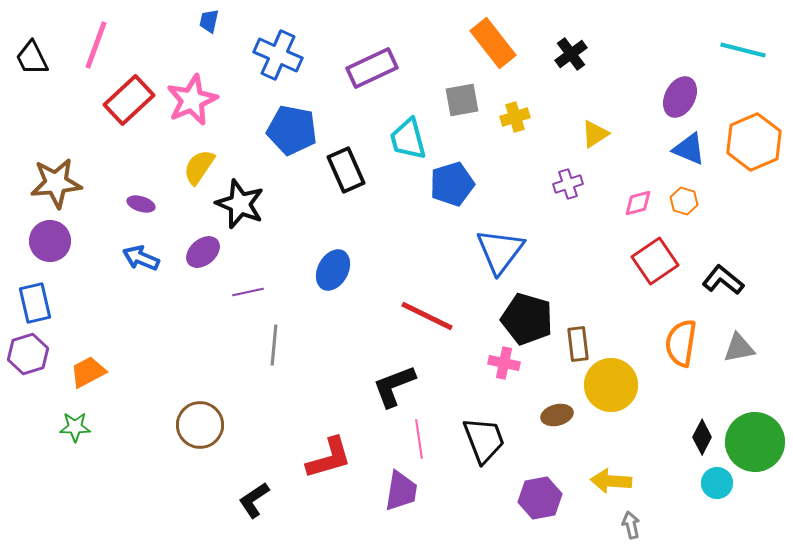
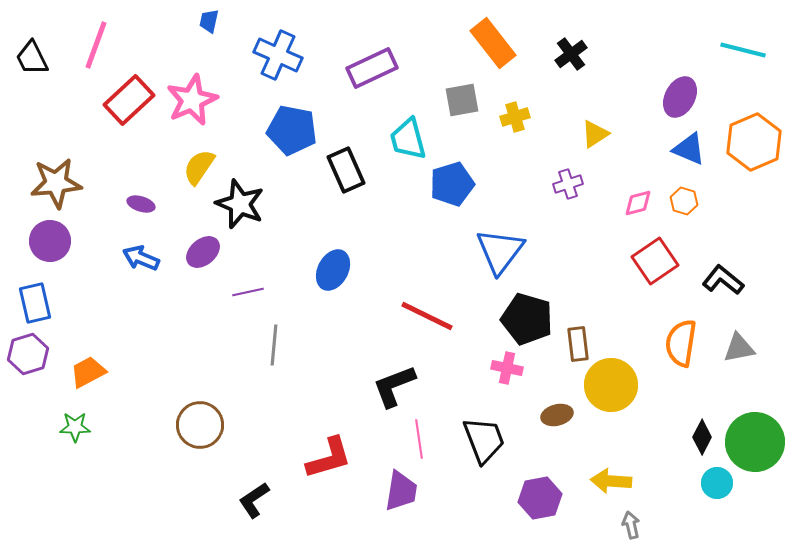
pink cross at (504, 363): moved 3 px right, 5 px down
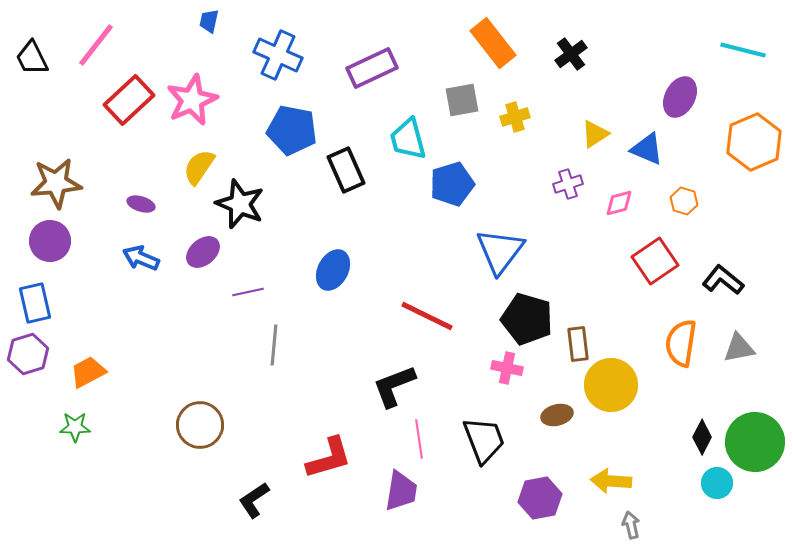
pink line at (96, 45): rotated 18 degrees clockwise
blue triangle at (689, 149): moved 42 px left
pink diamond at (638, 203): moved 19 px left
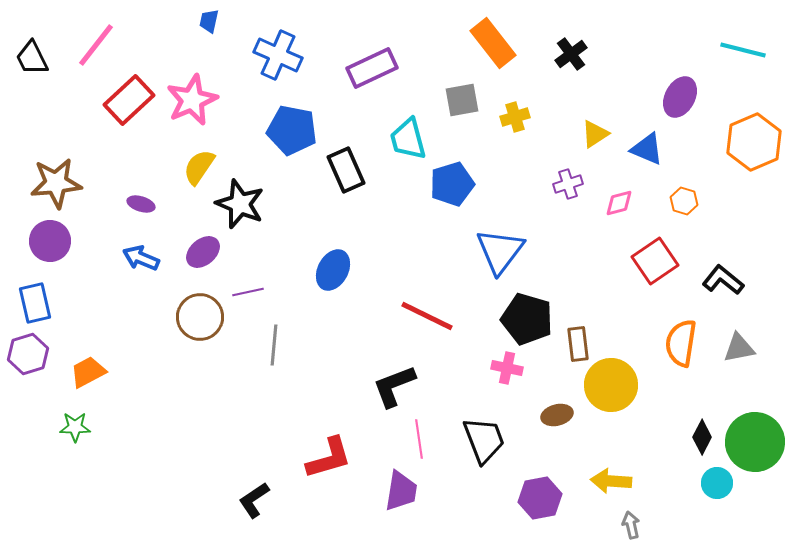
brown circle at (200, 425): moved 108 px up
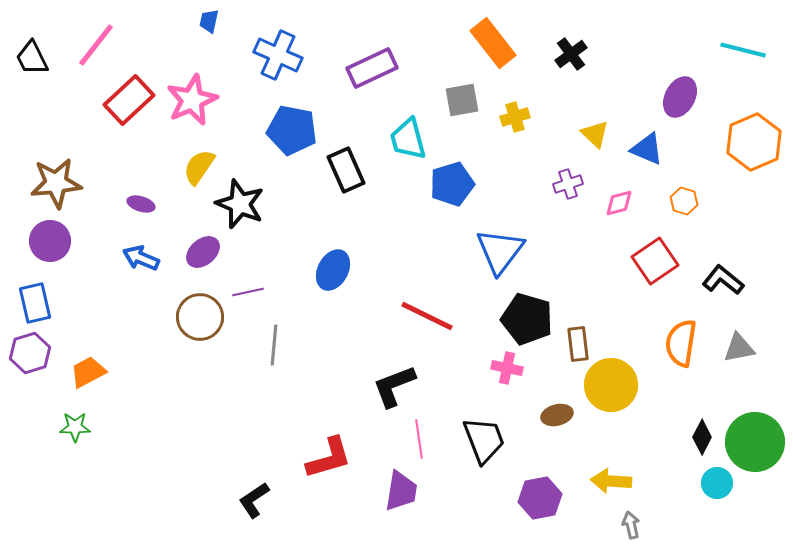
yellow triangle at (595, 134): rotated 44 degrees counterclockwise
purple hexagon at (28, 354): moved 2 px right, 1 px up
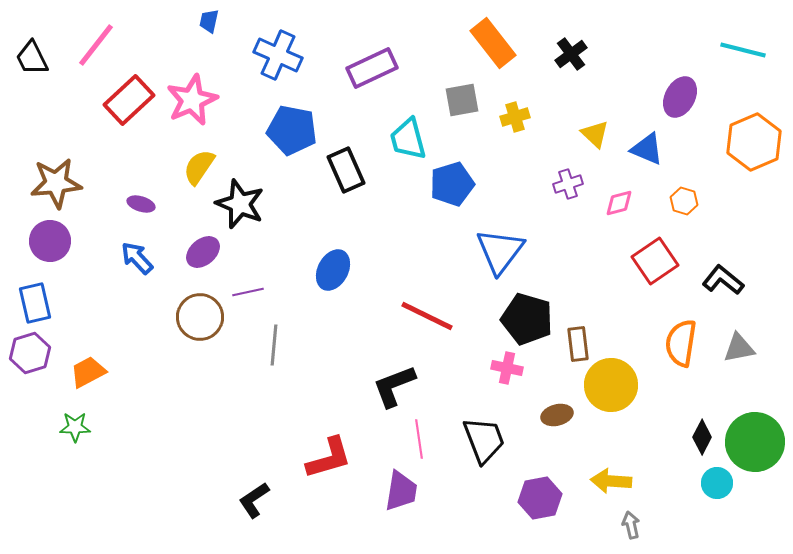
blue arrow at (141, 258): moved 4 px left; rotated 24 degrees clockwise
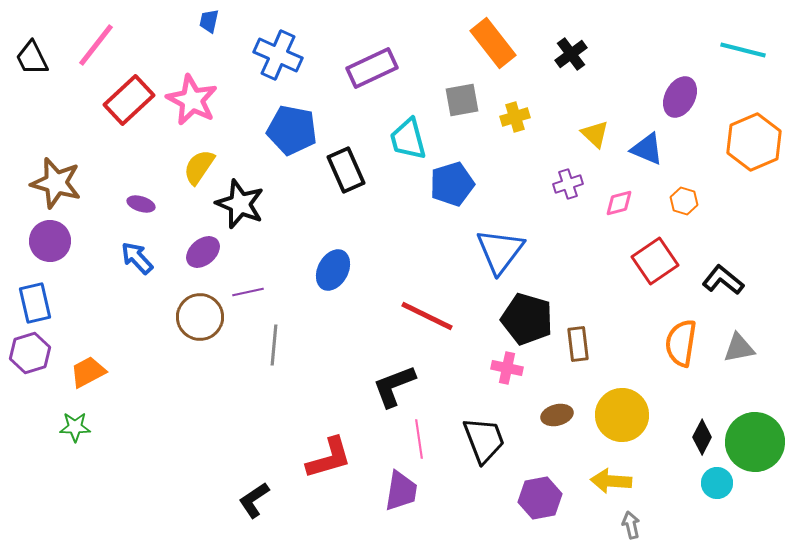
pink star at (192, 100): rotated 21 degrees counterclockwise
brown star at (56, 183): rotated 21 degrees clockwise
yellow circle at (611, 385): moved 11 px right, 30 px down
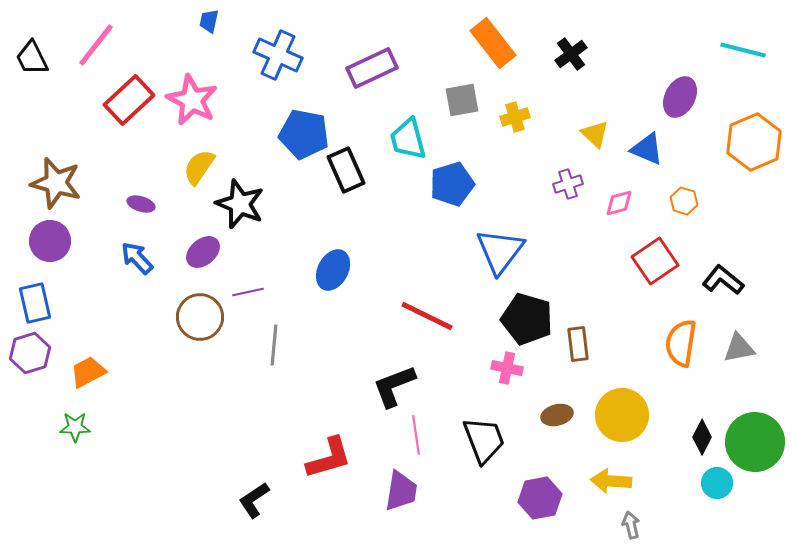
blue pentagon at (292, 130): moved 12 px right, 4 px down
pink line at (419, 439): moved 3 px left, 4 px up
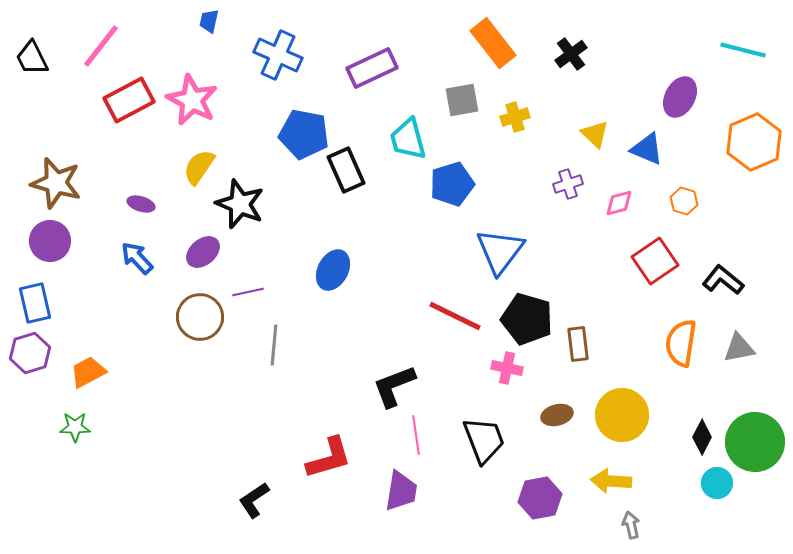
pink line at (96, 45): moved 5 px right, 1 px down
red rectangle at (129, 100): rotated 15 degrees clockwise
red line at (427, 316): moved 28 px right
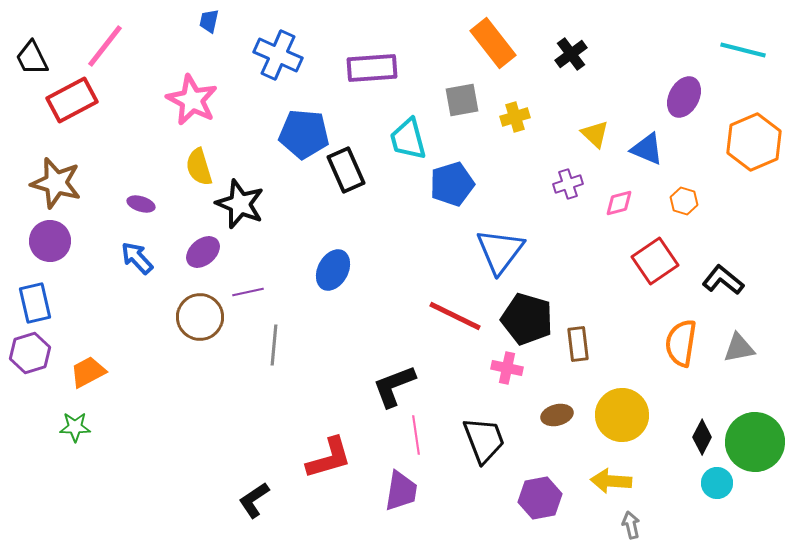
pink line at (101, 46): moved 4 px right
purple rectangle at (372, 68): rotated 21 degrees clockwise
purple ellipse at (680, 97): moved 4 px right
red rectangle at (129, 100): moved 57 px left
blue pentagon at (304, 134): rotated 6 degrees counterclockwise
yellow semicircle at (199, 167): rotated 51 degrees counterclockwise
